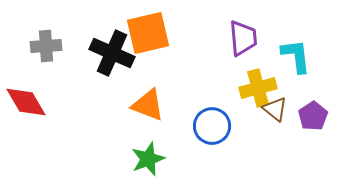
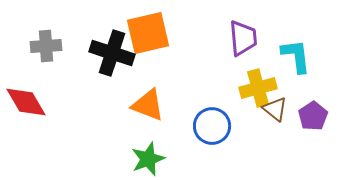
black cross: rotated 6 degrees counterclockwise
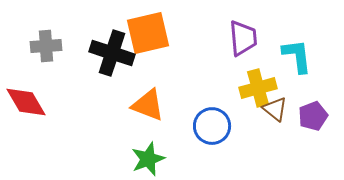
cyan L-shape: moved 1 px right
purple pentagon: rotated 12 degrees clockwise
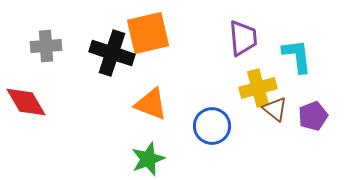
orange triangle: moved 3 px right, 1 px up
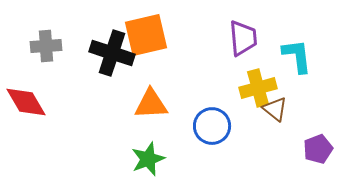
orange square: moved 2 px left, 2 px down
orange triangle: rotated 24 degrees counterclockwise
purple pentagon: moved 5 px right, 33 px down
